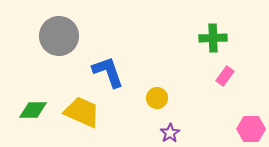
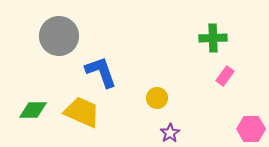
blue L-shape: moved 7 px left
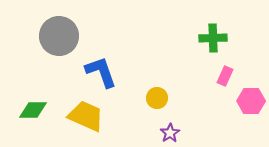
pink rectangle: rotated 12 degrees counterclockwise
yellow trapezoid: moved 4 px right, 4 px down
pink hexagon: moved 28 px up
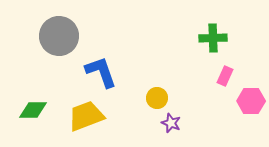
yellow trapezoid: rotated 45 degrees counterclockwise
purple star: moved 1 px right, 10 px up; rotated 18 degrees counterclockwise
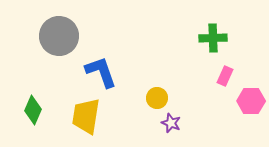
green diamond: rotated 68 degrees counterclockwise
yellow trapezoid: rotated 60 degrees counterclockwise
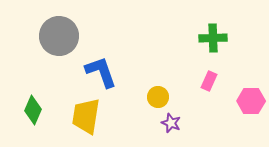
pink rectangle: moved 16 px left, 5 px down
yellow circle: moved 1 px right, 1 px up
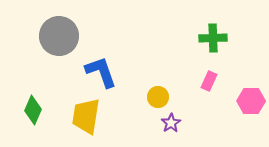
purple star: rotated 18 degrees clockwise
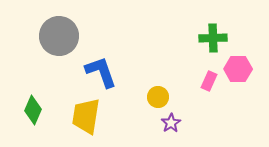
pink hexagon: moved 13 px left, 32 px up
